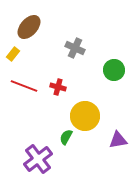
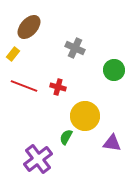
purple triangle: moved 6 px left, 3 px down; rotated 18 degrees clockwise
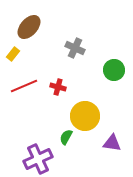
red line: rotated 44 degrees counterclockwise
purple cross: rotated 12 degrees clockwise
